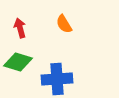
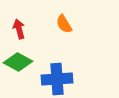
red arrow: moved 1 px left, 1 px down
green diamond: rotated 12 degrees clockwise
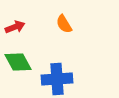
red arrow: moved 4 px left, 2 px up; rotated 84 degrees clockwise
green diamond: rotated 32 degrees clockwise
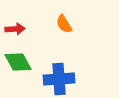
red arrow: moved 2 px down; rotated 18 degrees clockwise
blue cross: moved 2 px right
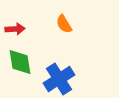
green diamond: moved 2 px right; rotated 20 degrees clockwise
blue cross: rotated 28 degrees counterclockwise
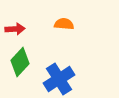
orange semicircle: rotated 126 degrees clockwise
green diamond: rotated 52 degrees clockwise
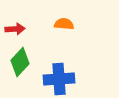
blue cross: rotated 28 degrees clockwise
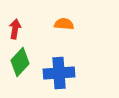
red arrow: rotated 78 degrees counterclockwise
blue cross: moved 6 px up
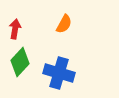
orange semicircle: rotated 114 degrees clockwise
blue cross: rotated 20 degrees clockwise
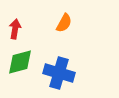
orange semicircle: moved 1 px up
green diamond: rotated 32 degrees clockwise
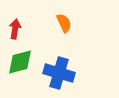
orange semicircle: rotated 54 degrees counterclockwise
